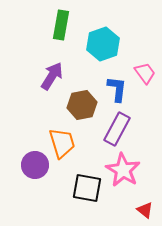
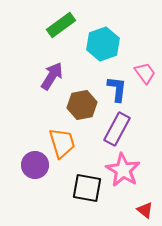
green rectangle: rotated 44 degrees clockwise
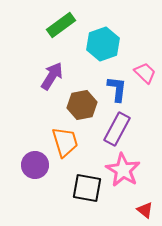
pink trapezoid: rotated 10 degrees counterclockwise
orange trapezoid: moved 3 px right, 1 px up
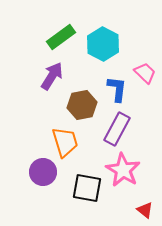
green rectangle: moved 12 px down
cyan hexagon: rotated 12 degrees counterclockwise
purple circle: moved 8 px right, 7 px down
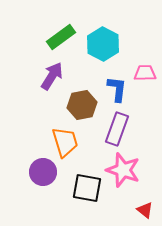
pink trapezoid: rotated 45 degrees counterclockwise
purple rectangle: rotated 8 degrees counterclockwise
pink star: rotated 12 degrees counterclockwise
